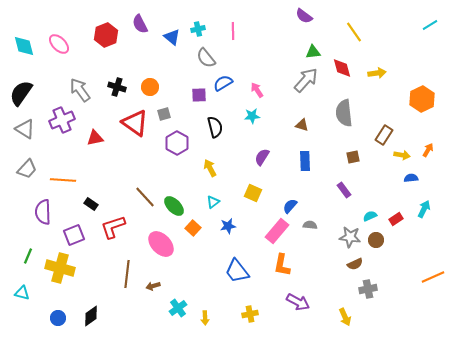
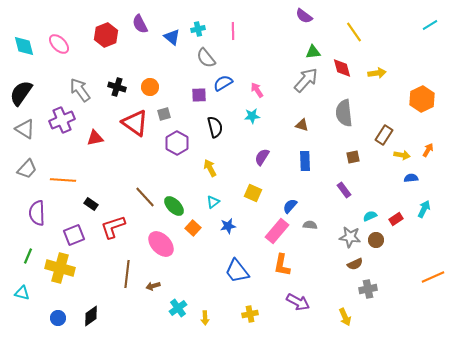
purple semicircle at (43, 212): moved 6 px left, 1 px down
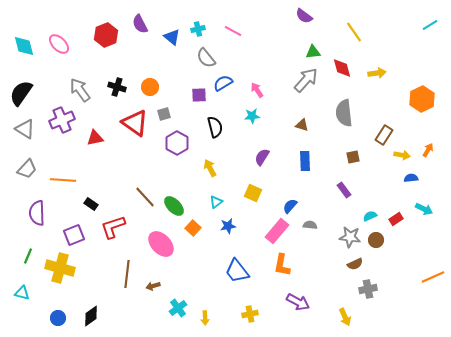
pink line at (233, 31): rotated 60 degrees counterclockwise
cyan triangle at (213, 202): moved 3 px right
cyan arrow at (424, 209): rotated 90 degrees clockwise
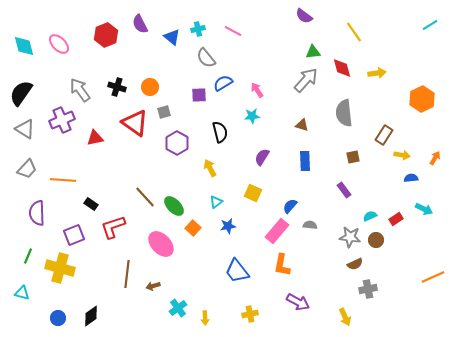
gray square at (164, 114): moved 2 px up
black semicircle at (215, 127): moved 5 px right, 5 px down
orange arrow at (428, 150): moved 7 px right, 8 px down
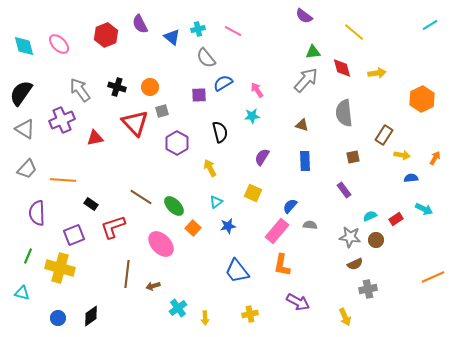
yellow line at (354, 32): rotated 15 degrees counterclockwise
gray square at (164, 112): moved 2 px left, 1 px up
red triangle at (135, 123): rotated 12 degrees clockwise
brown line at (145, 197): moved 4 px left; rotated 15 degrees counterclockwise
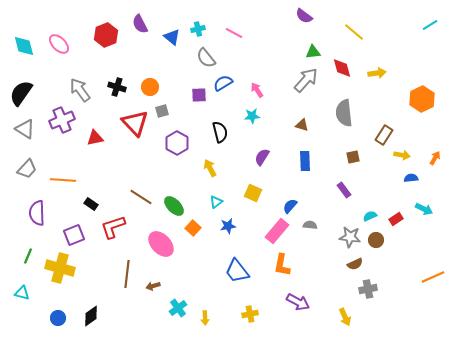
pink line at (233, 31): moved 1 px right, 2 px down
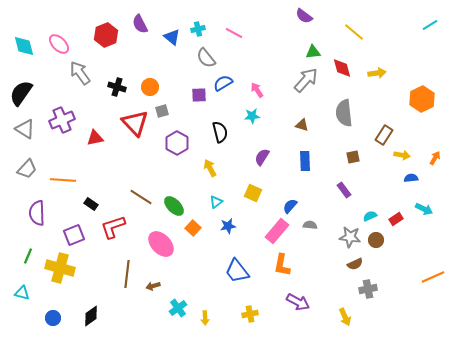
gray arrow at (80, 90): moved 17 px up
blue circle at (58, 318): moved 5 px left
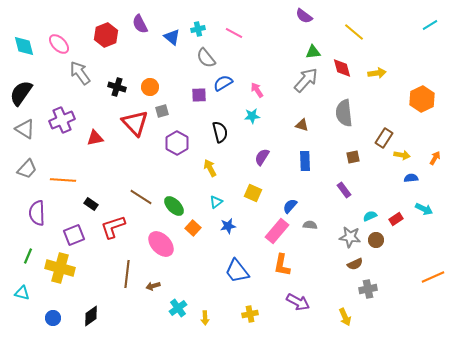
brown rectangle at (384, 135): moved 3 px down
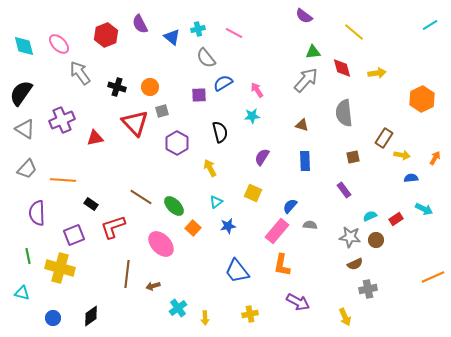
green line at (28, 256): rotated 35 degrees counterclockwise
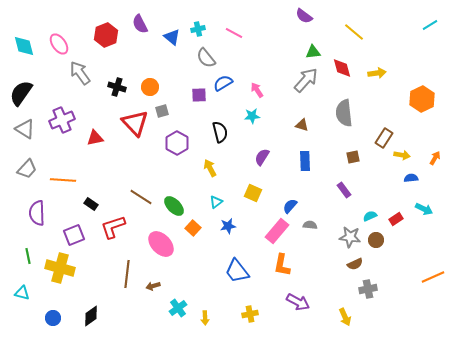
pink ellipse at (59, 44): rotated 10 degrees clockwise
